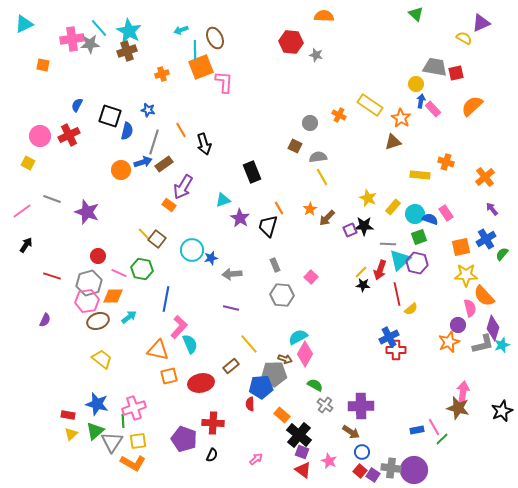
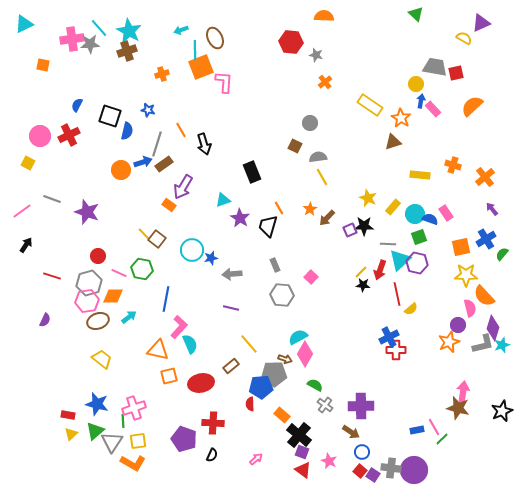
orange cross at (339, 115): moved 14 px left, 33 px up; rotated 24 degrees clockwise
gray line at (154, 142): moved 3 px right, 2 px down
orange cross at (446, 162): moved 7 px right, 3 px down
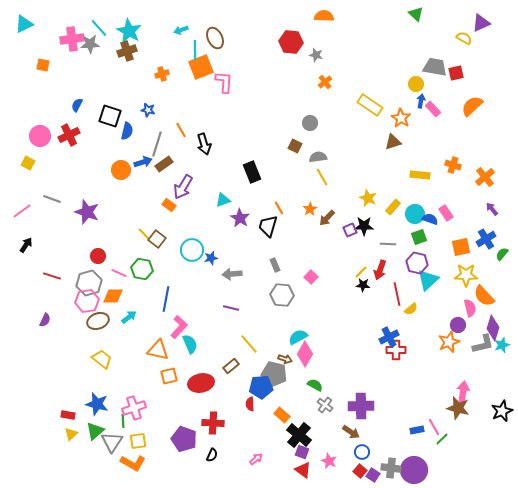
cyan triangle at (400, 260): moved 28 px right, 20 px down
gray pentagon at (274, 374): rotated 15 degrees clockwise
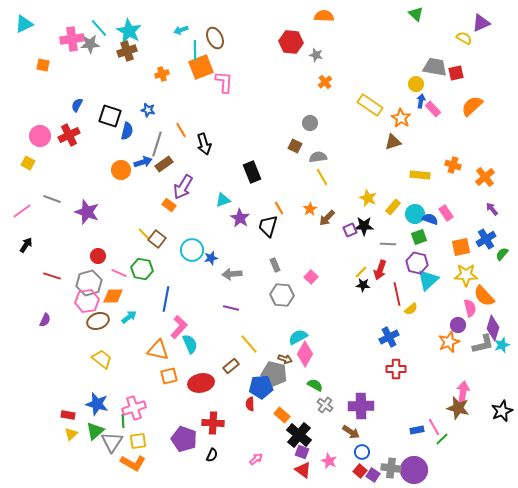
red cross at (396, 350): moved 19 px down
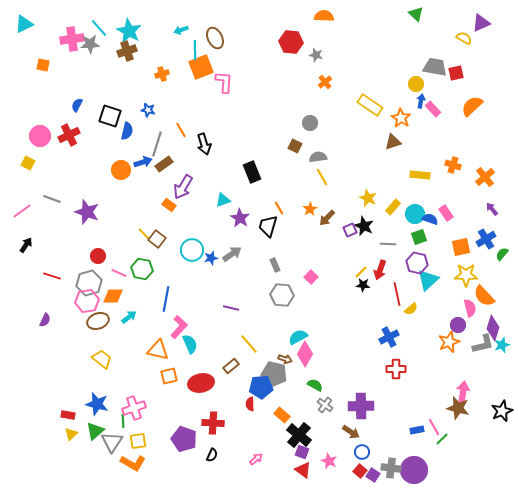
black star at (364, 226): rotated 24 degrees clockwise
gray arrow at (232, 274): moved 20 px up; rotated 150 degrees clockwise
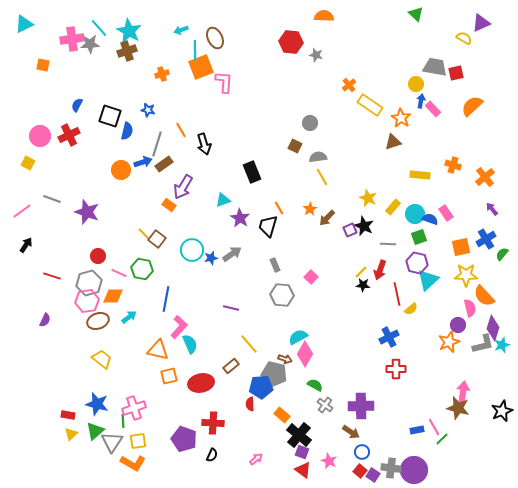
orange cross at (325, 82): moved 24 px right, 3 px down
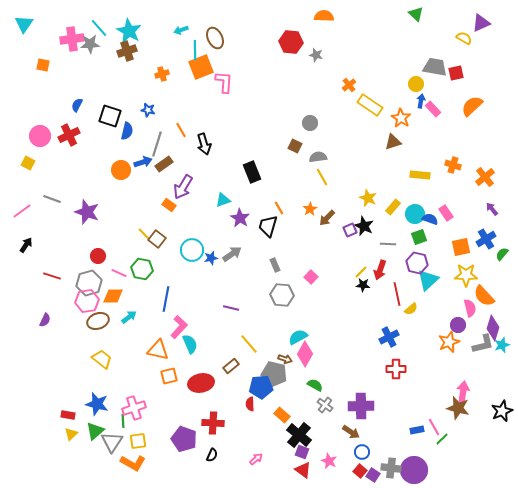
cyan triangle at (24, 24): rotated 30 degrees counterclockwise
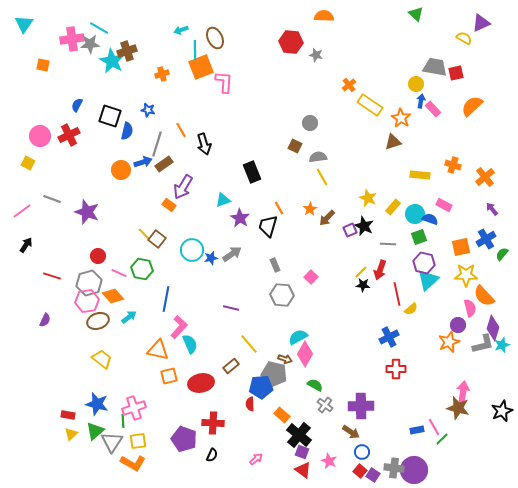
cyan line at (99, 28): rotated 18 degrees counterclockwise
cyan star at (129, 31): moved 17 px left, 30 px down
pink rectangle at (446, 213): moved 2 px left, 8 px up; rotated 28 degrees counterclockwise
purple hexagon at (417, 263): moved 7 px right
orange diamond at (113, 296): rotated 50 degrees clockwise
gray cross at (391, 468): moved 3 px right
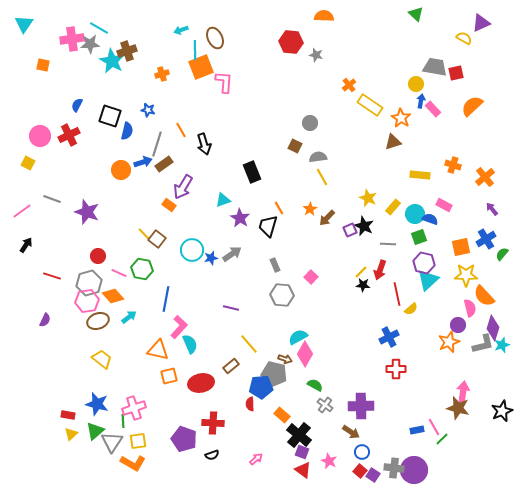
black semicircle at (212, 455): rotated 48 degrees clockwise
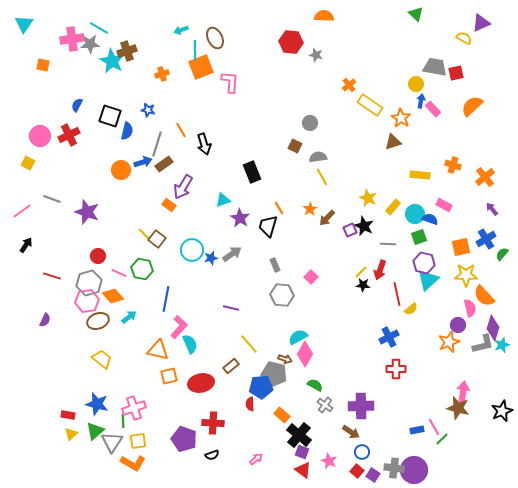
pink L-shape at (224, 82): moved 6 px right
red square at (360, 471): moved 3 px left
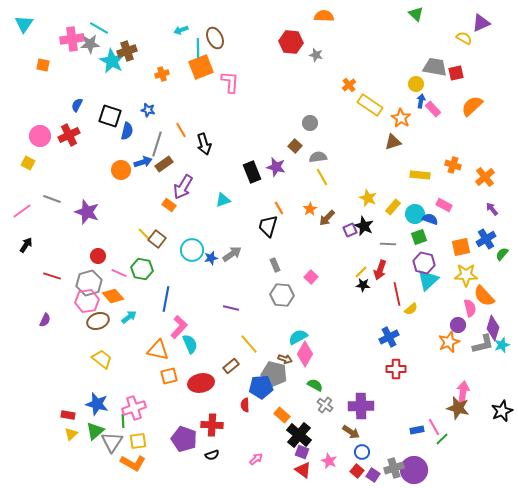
cyan line at (195, 50): moved 3 px right, 2 px up
brown square at (295, 146): rotated 16 degrees clockwise
purple star at (240, 218): moved 36 px right, 51 px up; rotated 18 degrees counterclockwise
red semicircle at (250, 404): moved 5 px left, 1 px down
red cross at (213, 423): moved 1 px left, 2 px down
gray cross at (394, 468): rotated 24 degrees counterclockwise
